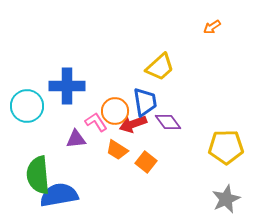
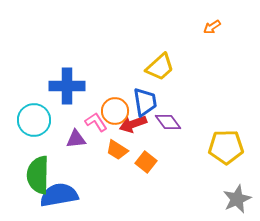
cyan circle: moved 7 px right, 14 px down
green semicircle: rotated 6 degrees clockwise
gray star: moved 11 px right
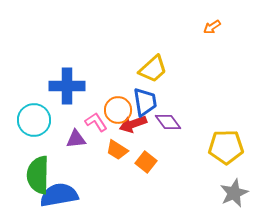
yellow trapezoid: moved 7 px left, 2 px down
orange circle: moved 3 px right, 1 px up
gray star: moved 3 px left, 6 px up
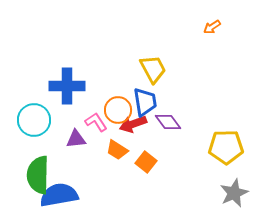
yellow trapezoid: rotated 76 degrees counterclockwise
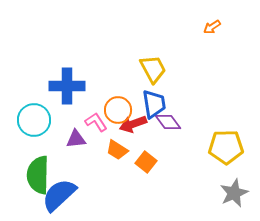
blue trapezoid: moved 9 px right, 2 px down
blue semicircle: rotated 33 degrees counterclockwise
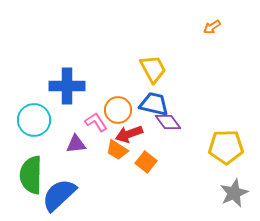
blue trapezoid: rotated 68 degrees counterclockwise
red arrow: moved 4 px left, 10 px down
purple triangle: moved 5 px down
green semicircle: moved 7 px left
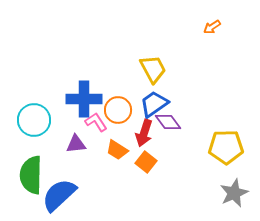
blue cross: moved 17 px right, 13 px down
blue trapezoid: rotated 48 degrees counterclockwise
red arrow: moved 15 px right, 1 px up; rotated 52 degrees counterclockwise
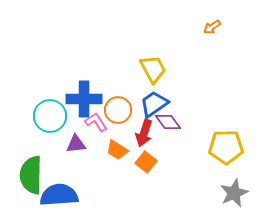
cyan circle: moved 16 px right, 4 px up
blue semicircle: rotated 39 degrees clockwise
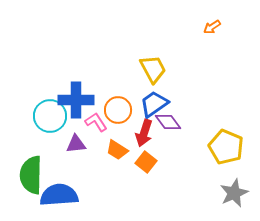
blue cross: moved 8 px left, 1 px down
yellow pentagon: rotated 24 degrees clockwise
